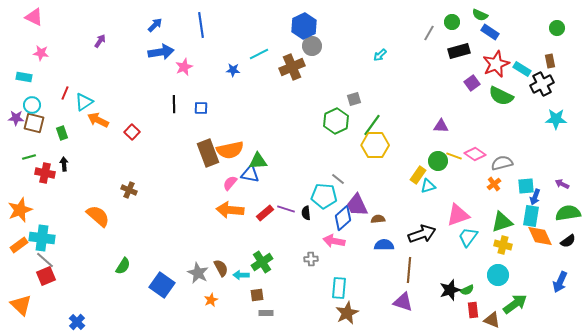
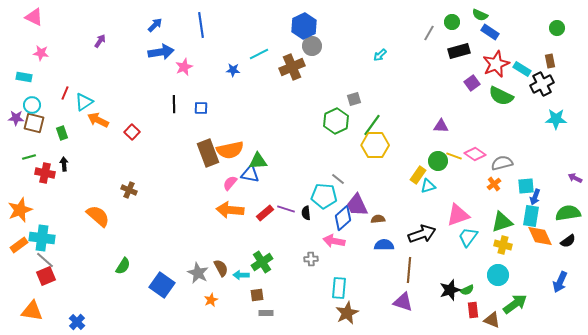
purple arrow at (562, 184): moved 13 px right, 6 px up
orange triangle at (21, 305): moved 11 px right, 6 px down; rotated 35 degrees counterclockwise
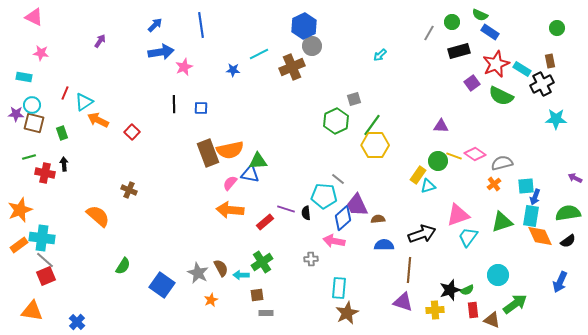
purple star at (16, 118): moved 4 px up
red rectangle at (265, 213): moved 9 px down
yellow cross at (503, 245): moved 68 px left, 65 px down; rotated 18 degrees counterclockwise
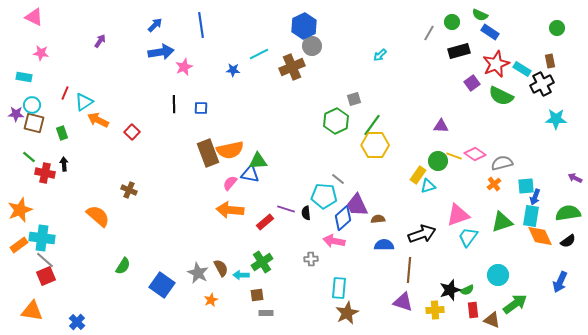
green line at (29, 157): rotated 56 degrees clockwise
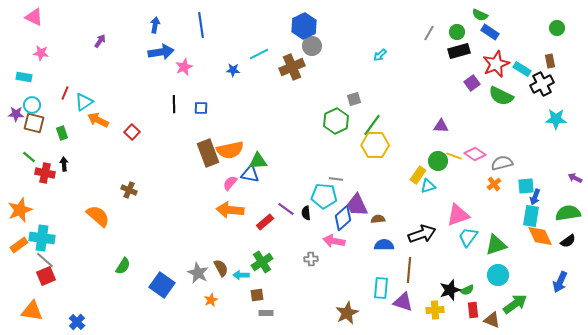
green circle at (452, 22): moved 5 px right, 10 px down
blue arrow at (155, 25): rotated 35 degrees counterclockwise
gray line at (338, 179): moved 2 px left; rotated 32 degrees counterclockwise
purple line at (286, 209): rotated 18 degrees clockwise
green triangle at (502, 222): moved 6 px left, 23 px down
cyan rectangle at (339, 288): moved 42 px right
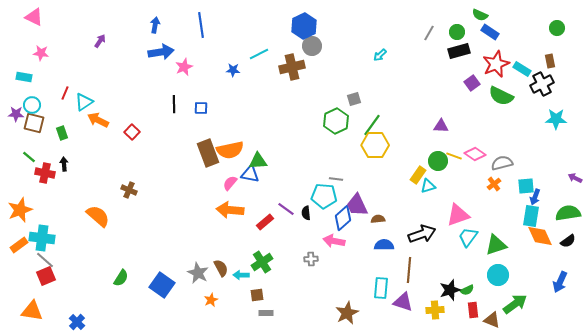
brown cross at (292, 67): rotated 10 degrees clockwise
green semicircle at (123, 266): moved 2 px left, 12 px down
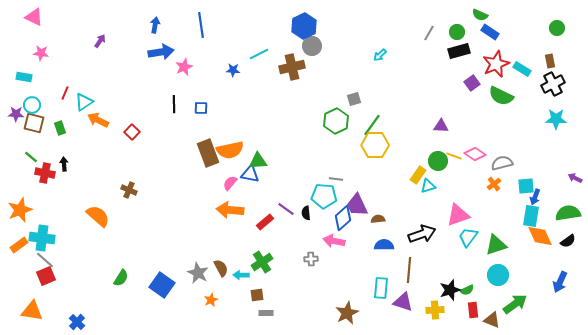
black cross at (542, 84): moved 11 px right
green rectangle at (62, 133): moved 2 px left, 5 px up
green line at (29, 157): moved 2 px right
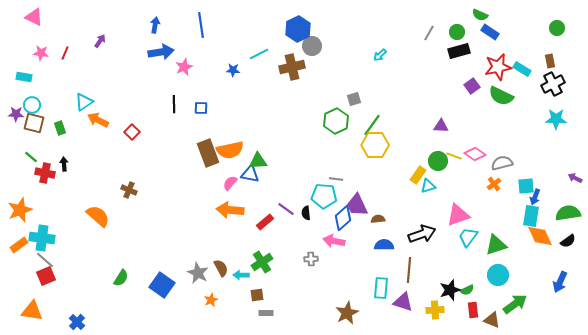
blue hexagon at (304, 26): moved 6 px left, 3 px down
red star at (496, 64): moved 2 px right, 3 px down; rotated 12 degrees clockwise
purple square at (472, 83): moved 3 px down
red line at (65, 93): moved 40 px up
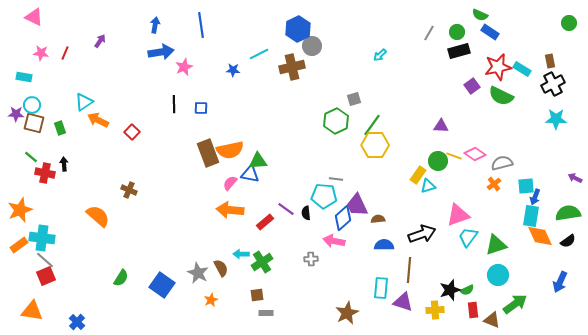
green circle at (557, 28): moved 12 px right, 5 px up
cyan arrow at (241, 275): moved 21 px up
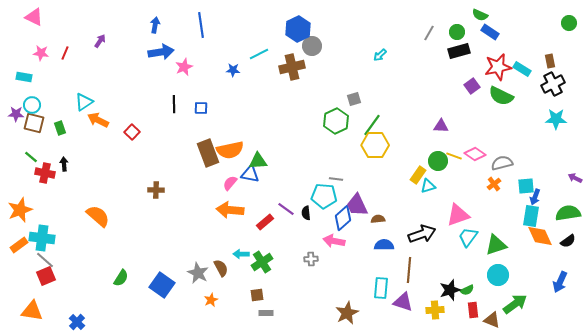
brown cross at (129, 190): moved 27 px right; rotated 21 degrees counterclockwise
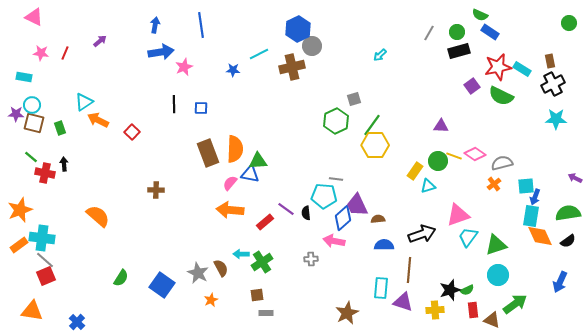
purple arrow at (100, 41): rotated 16 degrees clockwise
orange semicircle at (230, 150): moved 5 px right, 1 px up; rotated 76 degrees counterclockwise
yellow rectangle at (418, 175): moved 3 px left, 4 px up
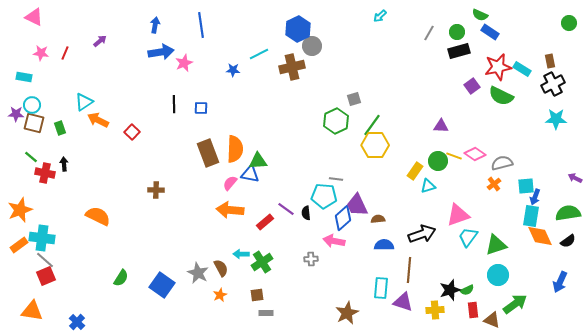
cyan arrow at (380, 55): moved 39 px up
pink star at (184, 67): moved 4 px up
orange semicircle at (98, 216): rotated 15 degrees counterclockwise
orange star at (211, 300): moved 9 px right, 5 px up
